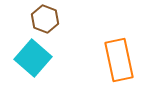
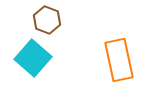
brown hexagon: moved 2 px right, 1 px down
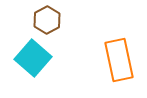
brown hexagon: rotated 12 degrees clockwise
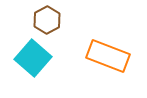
orange rectangle: moved 11 px left, 4 px up; rotated 57 degrees counterclockwise
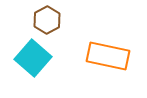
orange rectangle: rotated 9 degrees counterclockwise
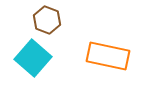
brown hexagon: rotated 12 degrees counterclockwise
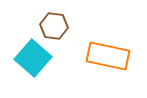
brown hexagon: moved 7 px right, 6 px down; rotated 12 degrees counterclockwise
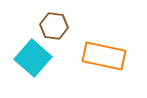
orange rectangle: moved 4 px left
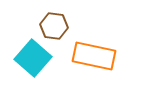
orange rectangle: moved 10 px left
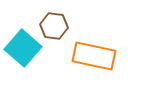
cyan square: moved 10 px left, 10 px up
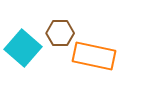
brown hexagon: moved 6 px right, 7 px down; rotated 8 degrees counterclockwise
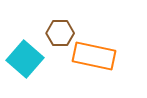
cyan square: moved 2 px right, 11 px down
